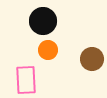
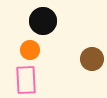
orange circle: moved 18 px left
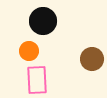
orange circle: moved 1 px left, 1 px down
pink rectangle: moved 11 px right
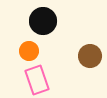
brown circle: moved 2 px left, 3 px up
pink rectangle: rotated 16 degrees counterclockwise
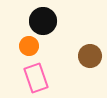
orange circle: moved 5 px up
pink rectangle: moved 1 px left, 2 px up
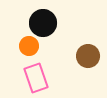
black circle: moved 2 px down
brown circle: moved 2 px left
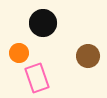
orange circle: moved 10 px left, 7 px down
pink rectangle: moved 1 px right
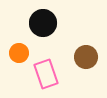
brown circle: moved 2 px left, 1 px down
pink rectangle: moved 9 px right, 4 px up
